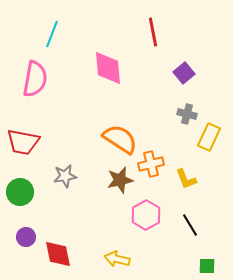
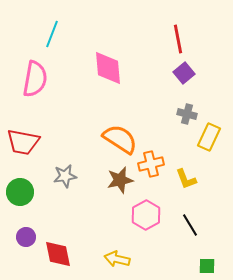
red line: moved 25 px right, 7 px down
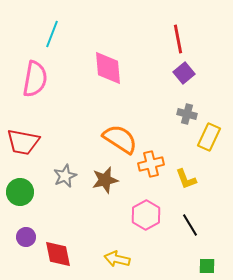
gray star: rotated 15 degrees counterclockwise
brown star: moved 15 px left
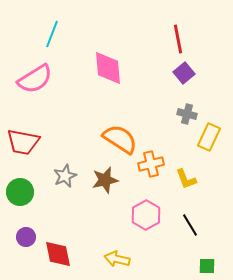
pink semicircle: rotated 48 degrees clockwise
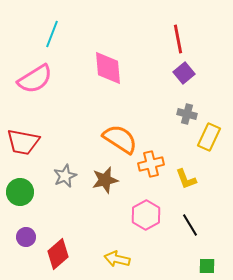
red diamond: rotated 60 degrees clockwise
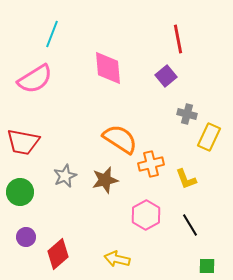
purple square: moved 18 px left, 3 px down
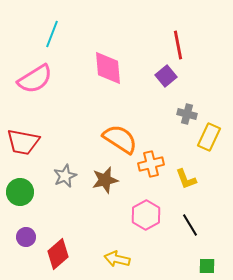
red line: moved 6 px down
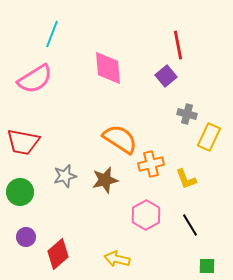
gray star: rotated 10 degrees clockwise
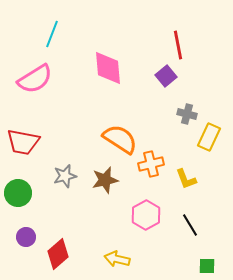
green circle: moved 2 px left, 1 px down
